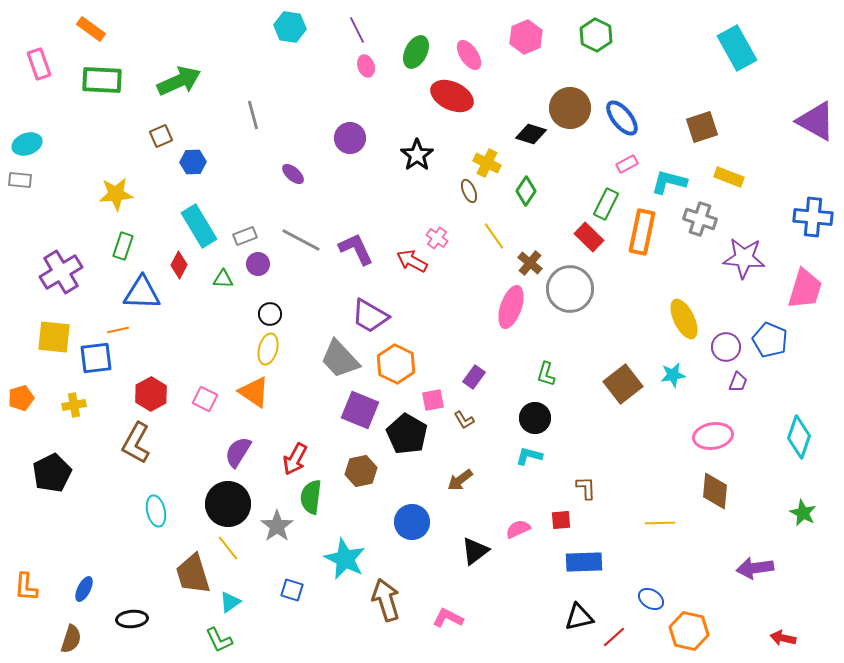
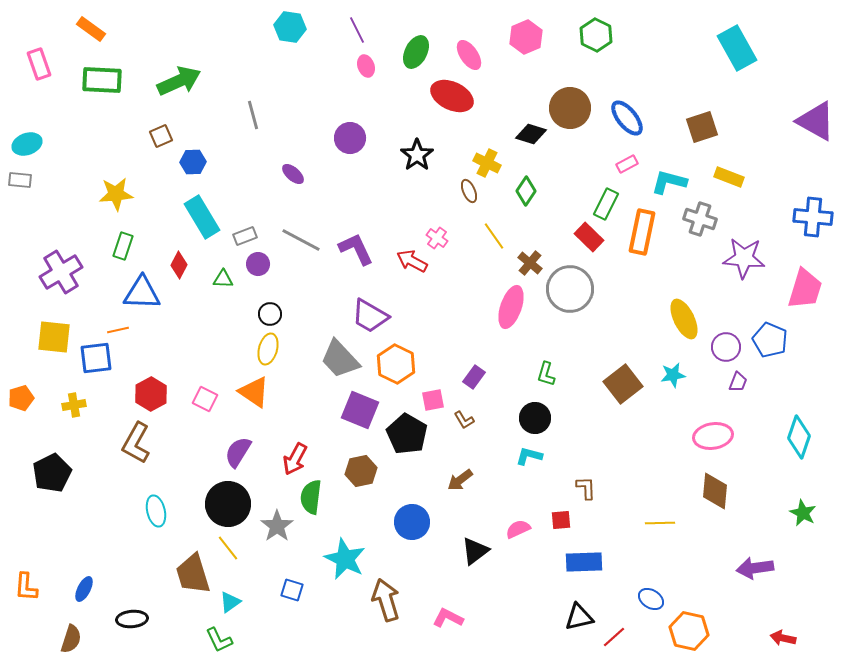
blue ellipse at (622, 118): moved 5 px right
cyan rectangle at (199, 226): moved 3 px right, 9 px up
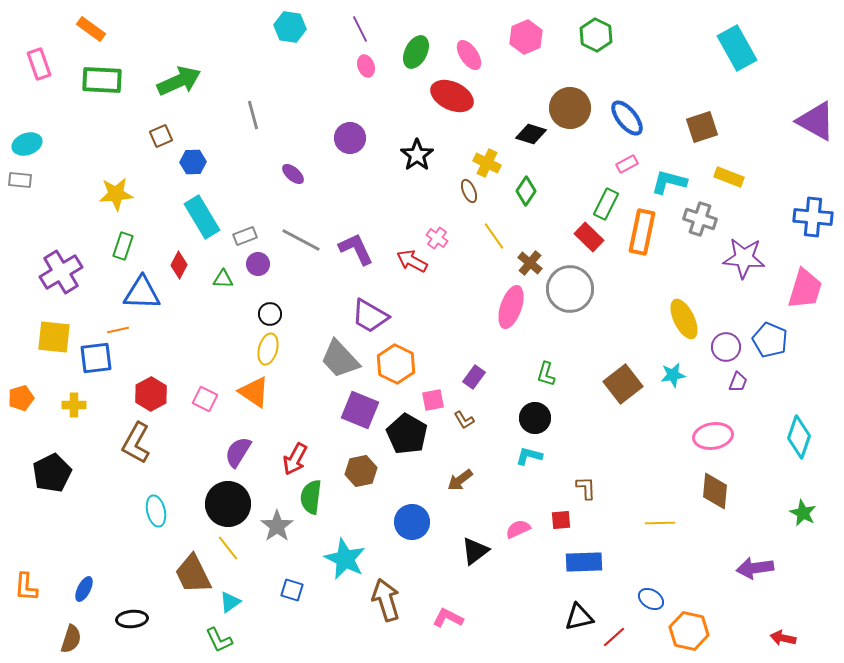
purple line at (357, 30): moved 3 px right, 1 px up
yellow cross at (74, 405): rotated 10 degrees clockwise
brown trapezoid at (193, 574): rotated 9 degrees counterclockwise
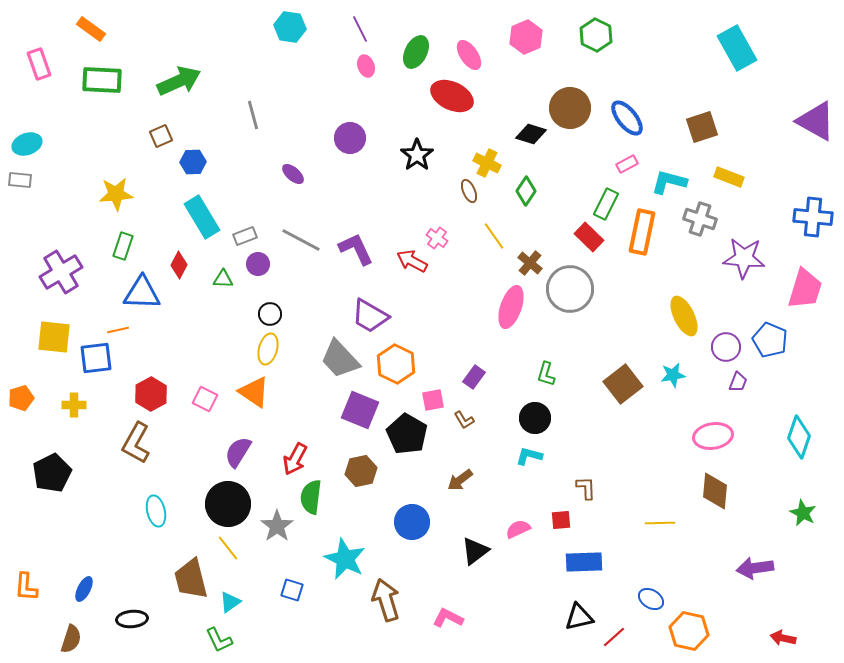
yellow ellipse at (684, 319): moved 3 px up
brown trapezoid at (193, 574): moved 2 px left, 5 px down; rotated 12 degrees clockwise
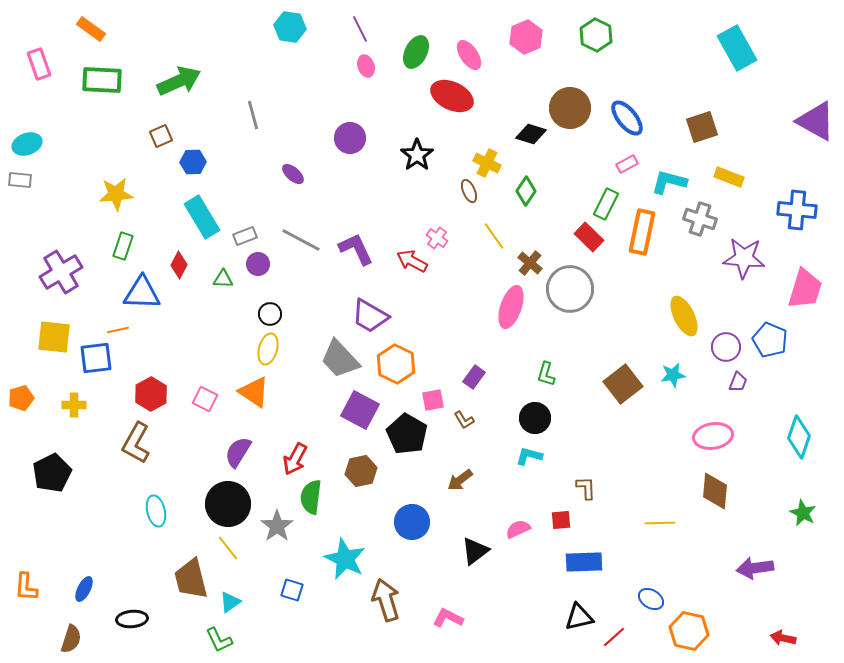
blue cross at (813, 217): moved 16 px left, 7 px up
purple square at (360, 410): rotated 6 degrees clockwise
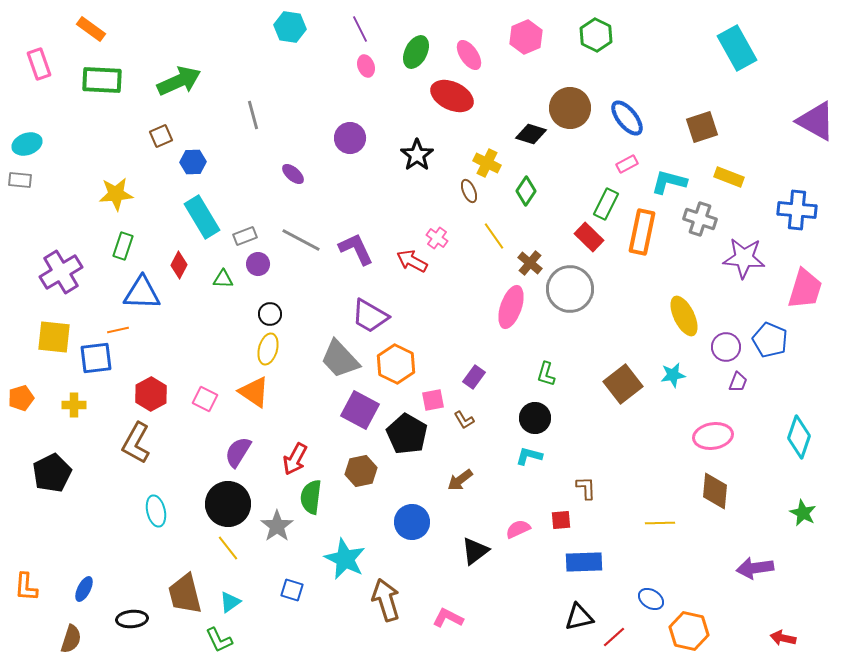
brown trapezoid at (191, 579): moved 6 px left, 15 px down
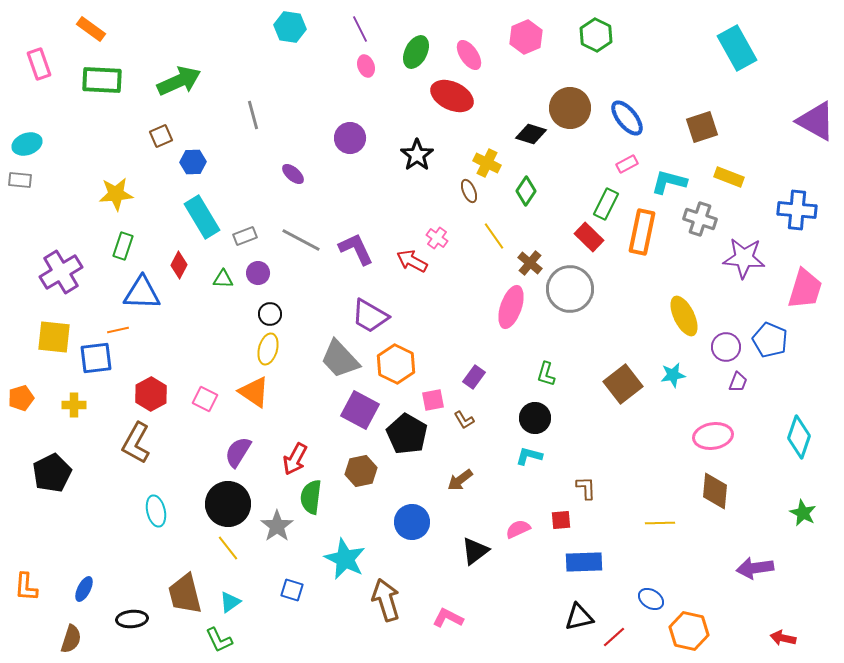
purple circle at (258, 264): moved 9 px down
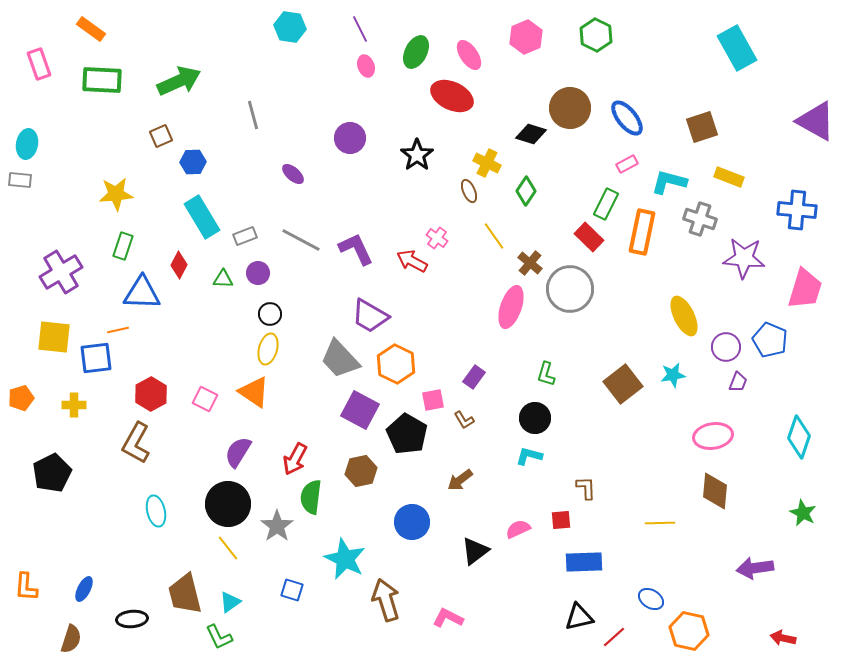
cyan ellipse at (27, 144): rotated 60 degrees counterclockwise
green L-shape at (219, 640): moved 3 px up
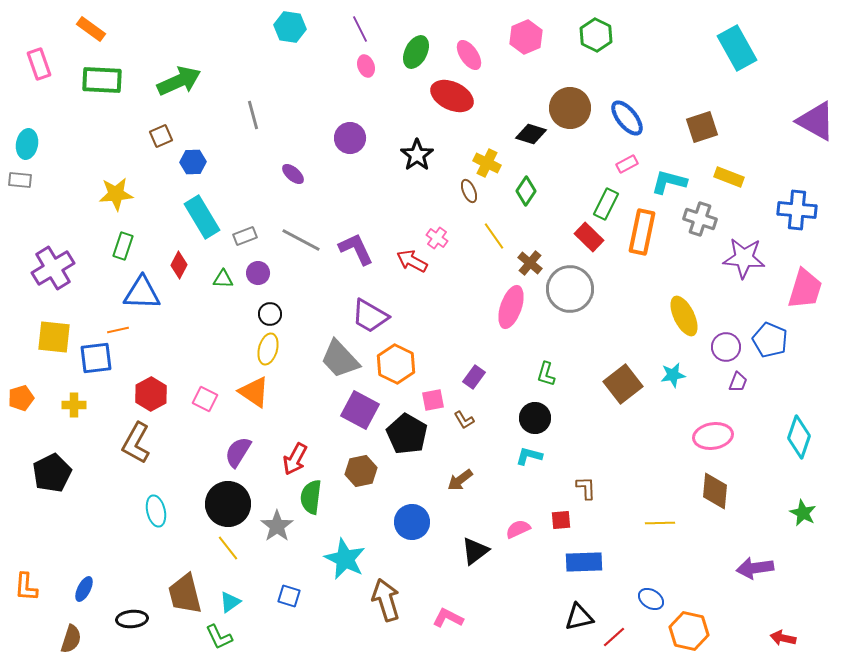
purple cross at (61, 272): moved 8 px left, 4 px up
blue square at (292, 590): moved 3 px left, 6 px down
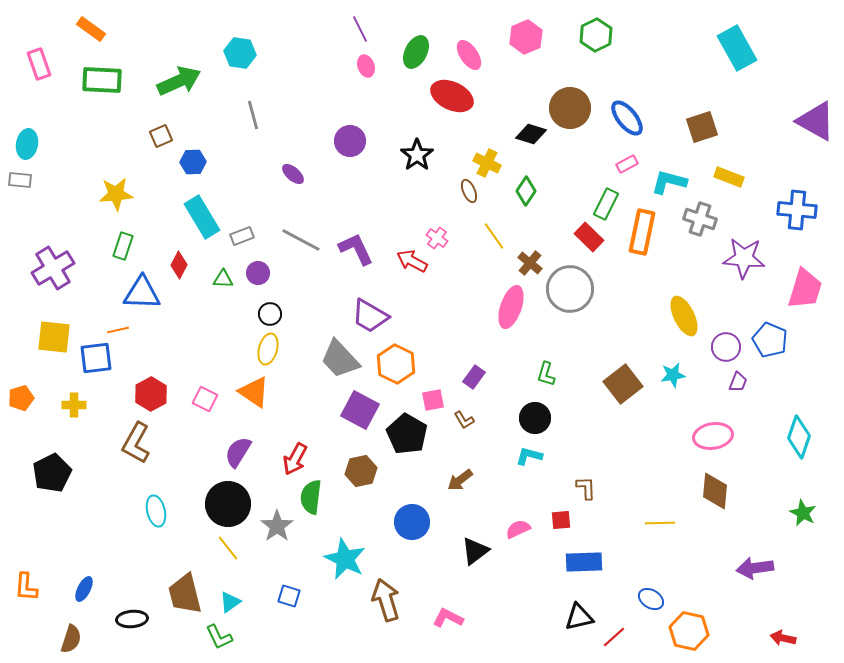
cyan hexagon at (290, 27): moved 50 px left, 26 px down
green hexagon at (596, 35): rotated 8 degrees clockwise
purple circle at (350, 138): moved 3 px down
gray rectangle at (245, 236): moved 3 px left
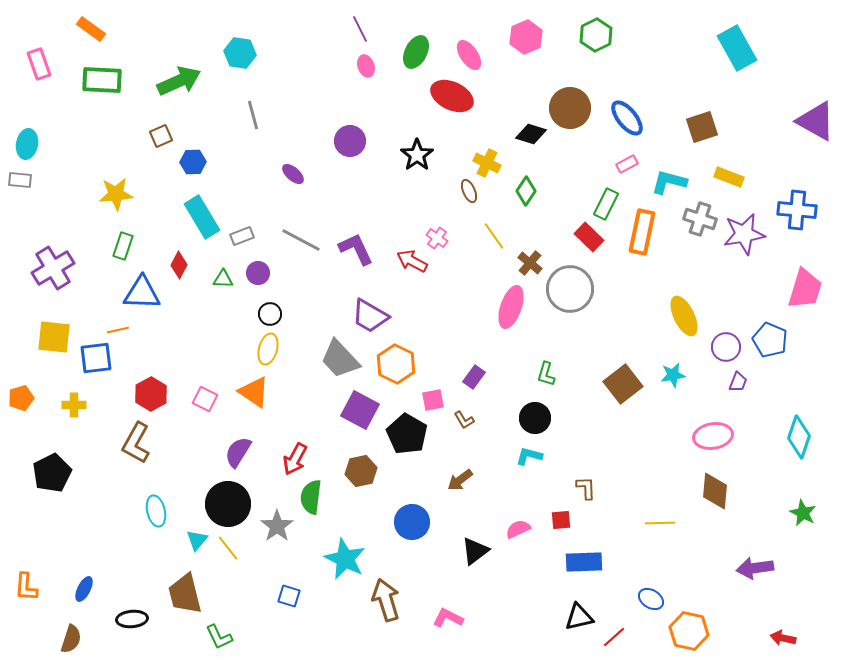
purple star at (744, 258): moved 24 px up; rotated 15 degrees counterclockwise
cyan triangle at (230, 602): moved 33 px left, 62 px up; rotated 15 degrees counterclockwise
